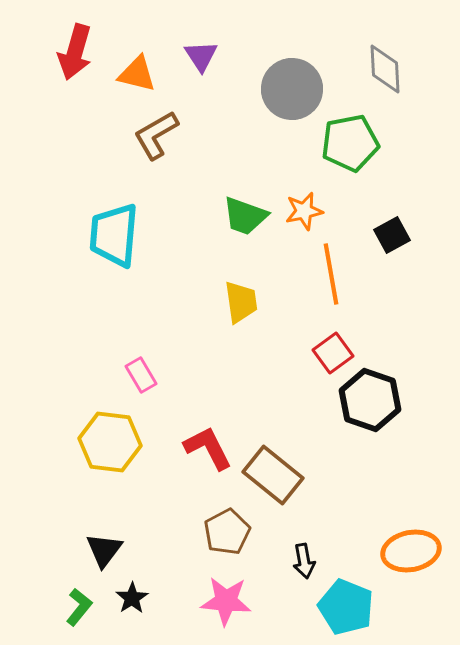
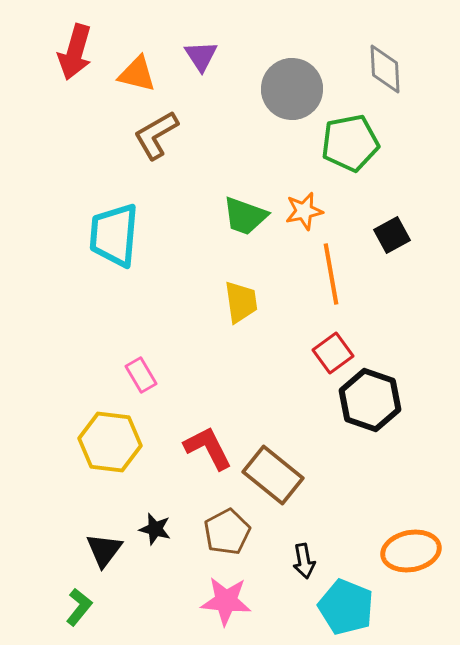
black star: moved 23 px right, 69 px up; rotated 24 degrees counterclockwise
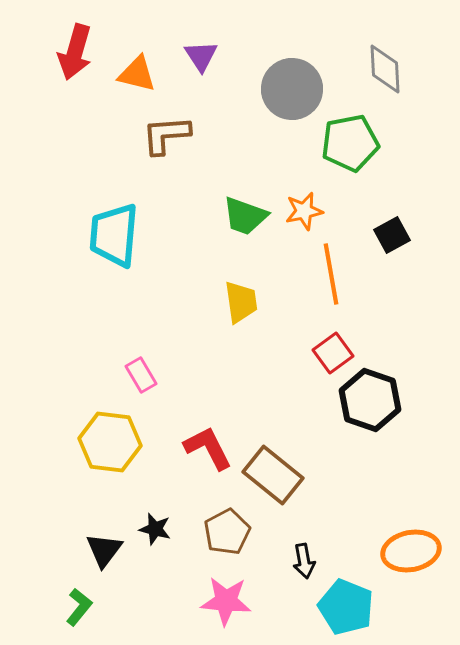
brown L-shape: moved 10 px right; rotated 26 degrees clockwise
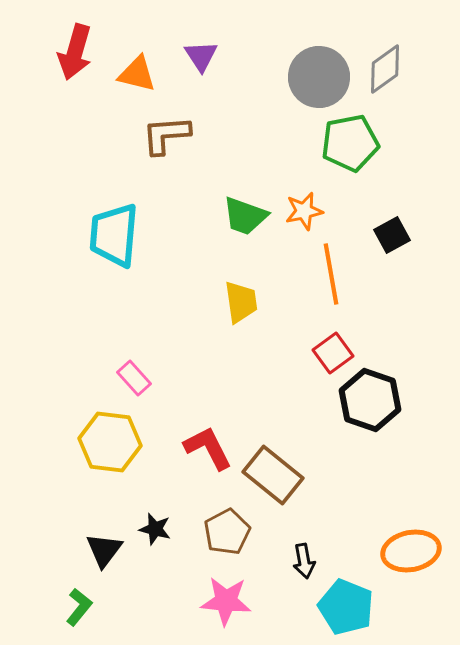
gray diamond: rotated 57 degrees clockwise
gray circle: moved 27 px right, 12 px up
pink rectangle: moved 7 px left, 3 px down; rotated 12 degrees counterclockwise
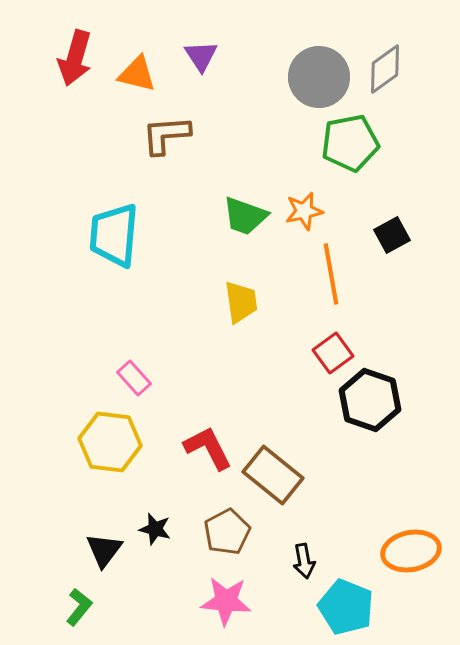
red arrow: moved 6 px down
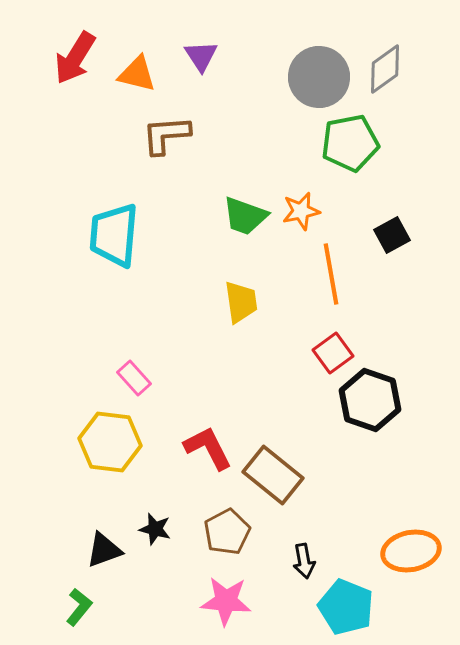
red arrow: rotated 16 degrees clockwise
orange star: moved 3 px left
black triangle: rotated 33 degrees clockwise
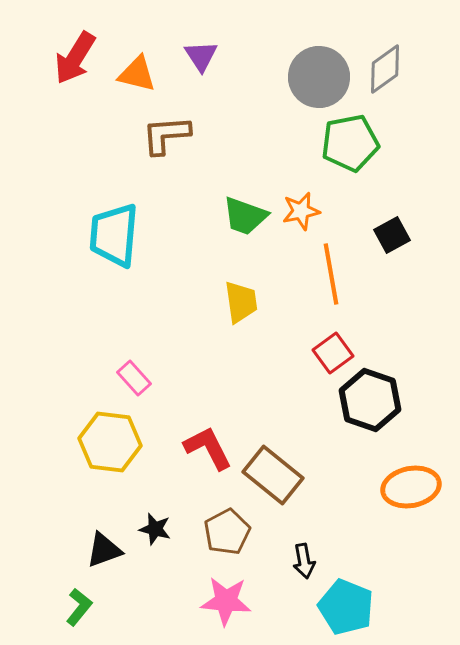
orange ellipse: moved 64 px up
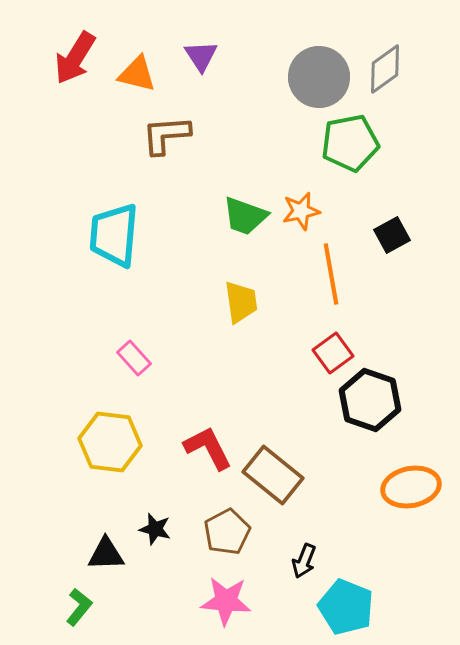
pink rectangle: moved 20 px up
black triangle: moved 2 px right, 4 px down; rotated 18 degrees clockwise
black arrow: rotated 32 degrees clockwise
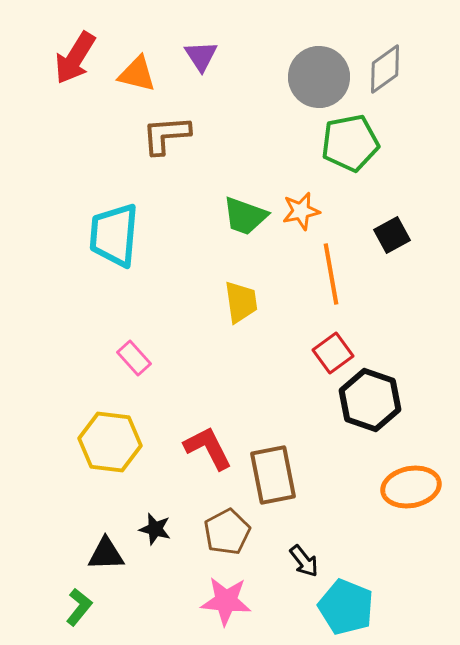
brown rectangle: rotated 40 degrees clockwise
black arrow: rotated 60 degrees counterclockwise
